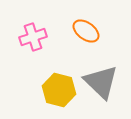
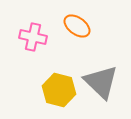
orange ellipse: moved 9 px left, 5 px up
pink cross: rotated 32 degrees clockwise
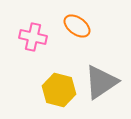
gray triangle: rotated 42 degrees clockwise
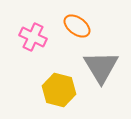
pink cross: rotated 12 degrees clockwise
gray triangle: moved 15 px up; rotated 27 degrees counterclockwise
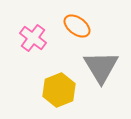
pink cross: moved 1 px down; rotated 12 degrees clockwise
yellow hexagon: rotated 24 degrees clockwise
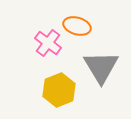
orange ellipse: rotated 20 degrees counterclockwise
pink cross: moved 15 px right, 5 px down
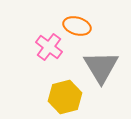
pink cross: moved 1 px right, 4 px down
yellow hexagon: moved 6 px right, 7 px down; rotated 8 degrees clockwise
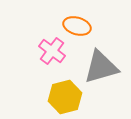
pink cross: moved 3 px right, 4 px down
gray triangle: rotated 45 degrees clockwise
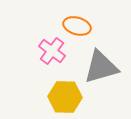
yellow hexagon: rotated 16 degrees clockwise
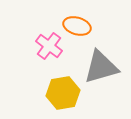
pink cross: moved 3 px left, 5 px up
yellow hexagon: moved 2 px left, 4 px up; rotated 12 degrees counterclockwise
